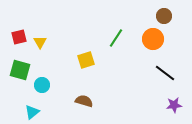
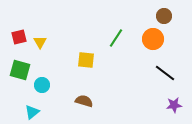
yellow square: rotated 24 degrees clockwise
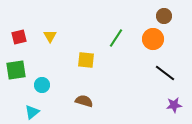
yellow triangle: moved 10 px right, 6 px up
green square: moved 4 px left; rotated 25 degrees counterclockwise
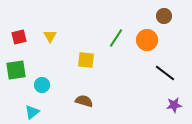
orange circle: moved 6 px left, 1 px down
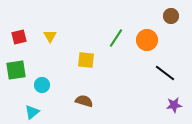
brown circle: moved 7 px right
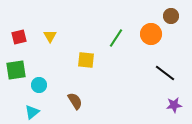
orange circle: moved 4 px right, 6 px up
cyan circle: moved 3 px left
brown semicircle: moved 9 px left; rotated 42 degrees clockwise
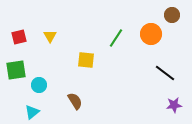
brown circle: moved 1 px right, 1 px up
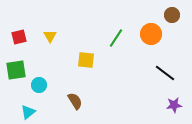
cyan triangle: moved 4 px left
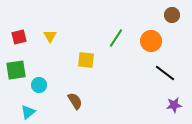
orange circle: moved 7 px down
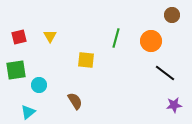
green line: rotated 18 degrees counterclockwise
